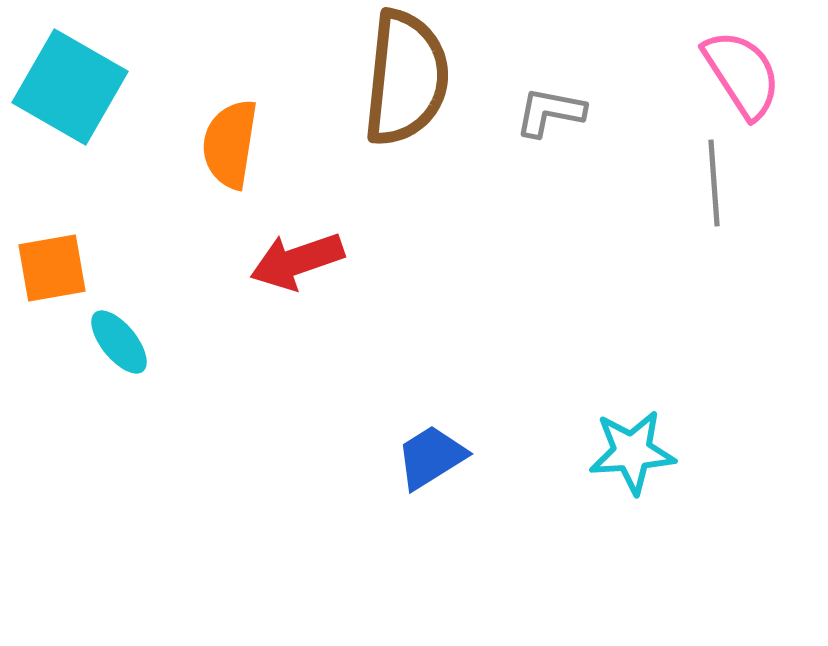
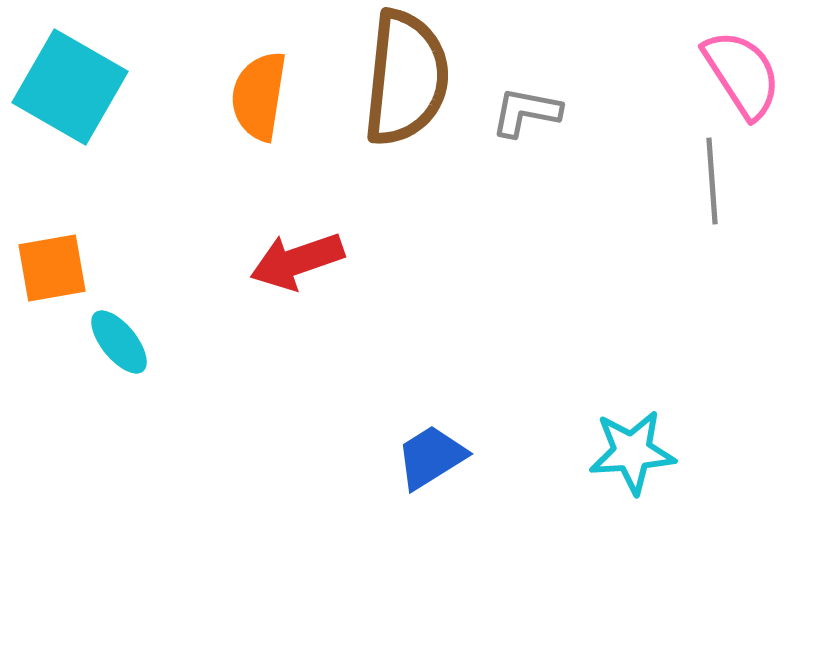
gray L-shape: moved 24 px left
orange semicircle: moved 29 px right, 48 px up
gray line: moved 2 px left, 2 px up
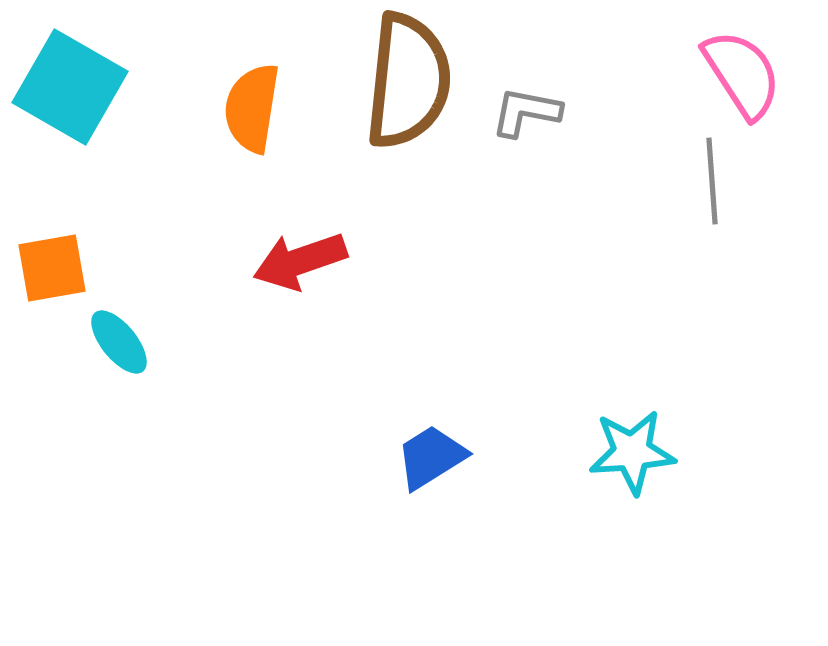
brown semicircle: moved 2 px right, 3 px down
orange semicircle: moved 7 px left, 12 px down
red arrow: moved 3 px right
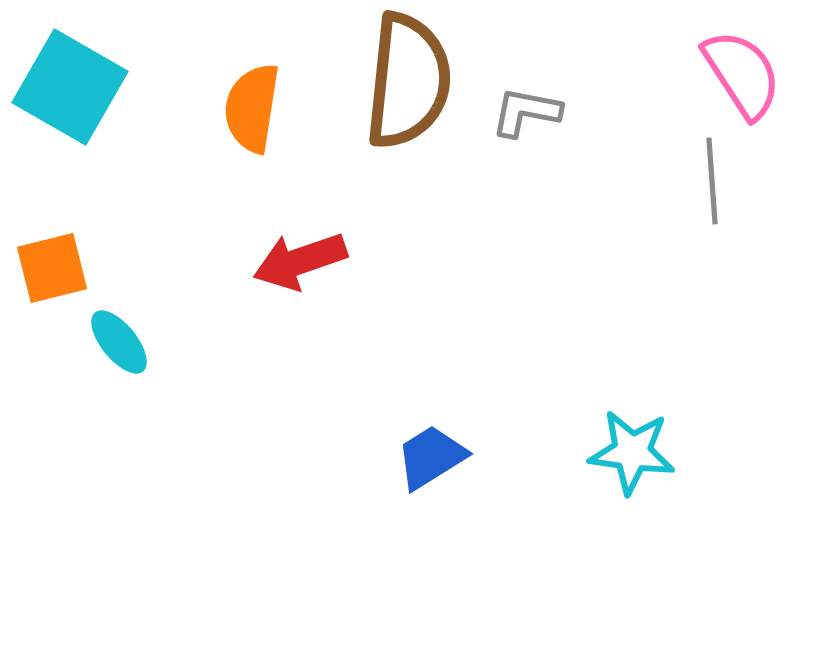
orange square: rotated 4 degrees counterclockwise
cyan star: rotated 12 degrees clockwise
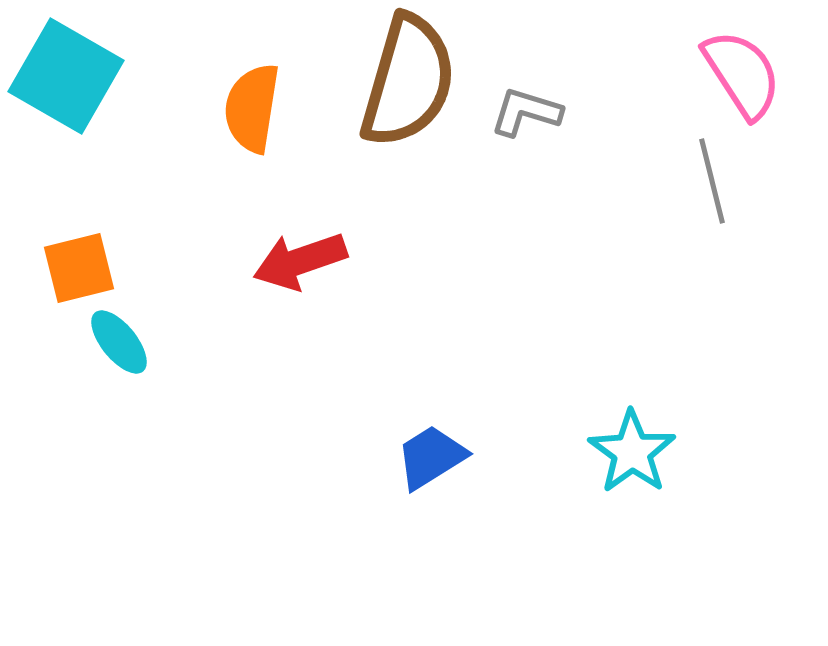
brown semicircle: rotated 10 degrees clockwise
cyan square: moved 4 px left, 11 px up
gray L-shape: rotated 6 degrees clockwise
gray line: rotated 10 degrees counterclockwise
orange square: moved 27 px right
cyan star: rotated 28 degrees clockwise
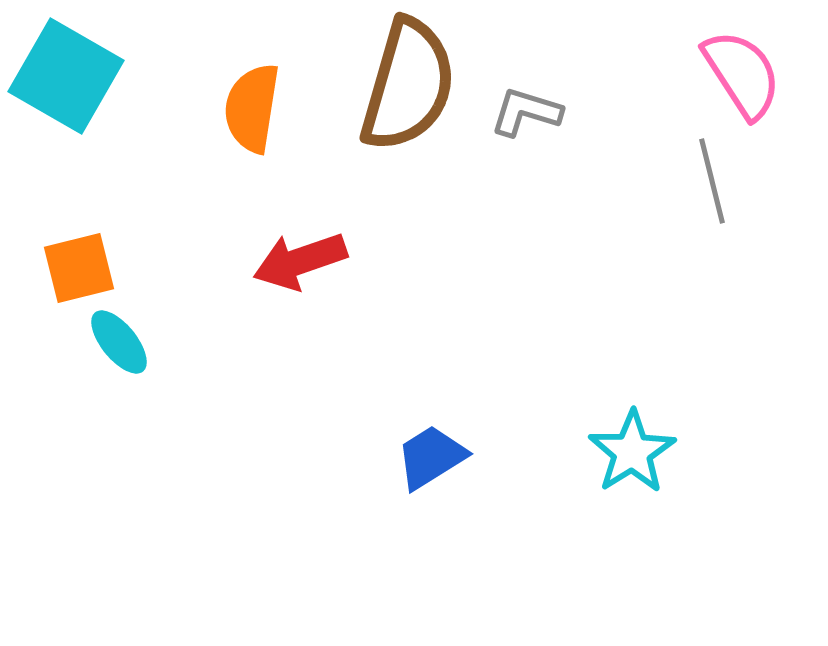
brown semicircle: moved 4 px down
cyan star: rotated 4 degrees clockwise
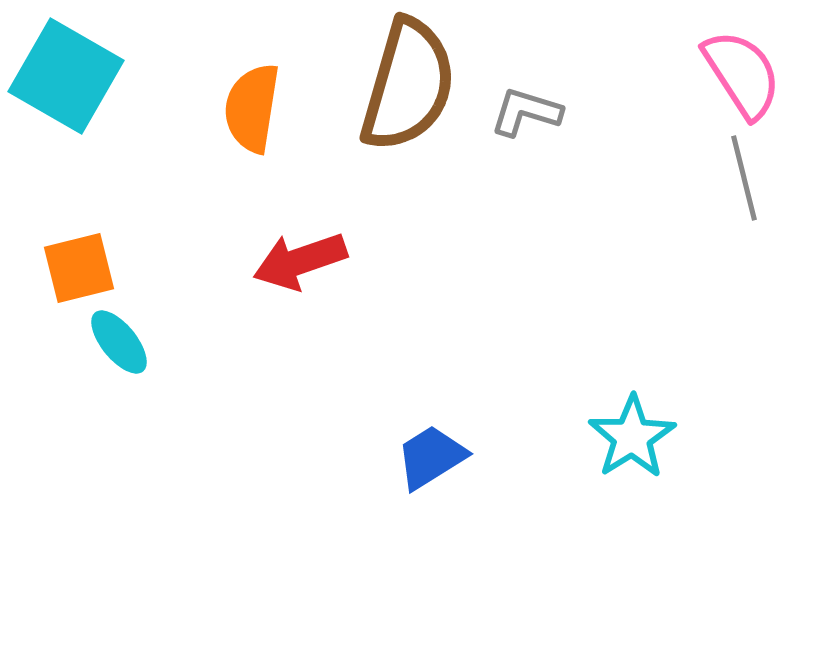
gray line: moved 32 px right, 3 px up
cyan star: moved 15 px up
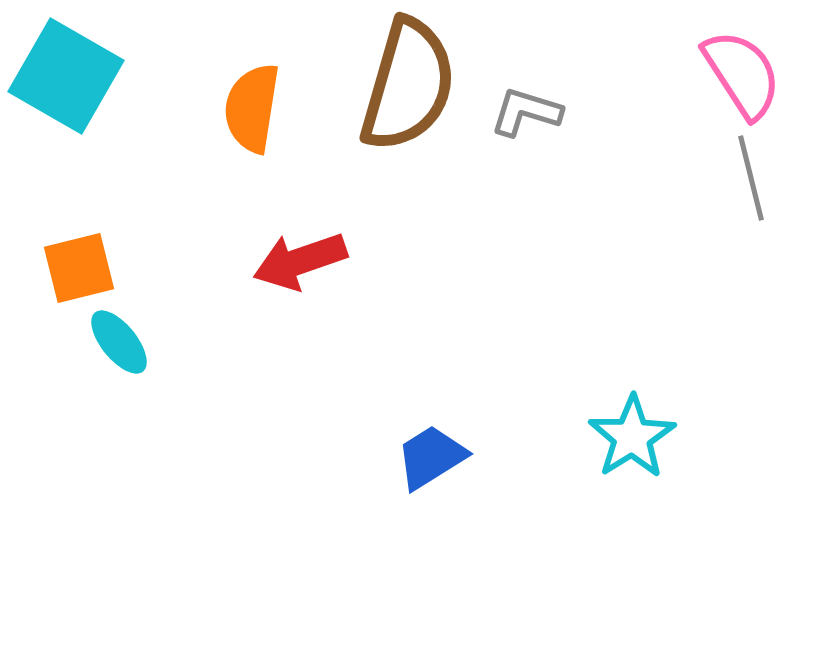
gray line: moved 7 px right
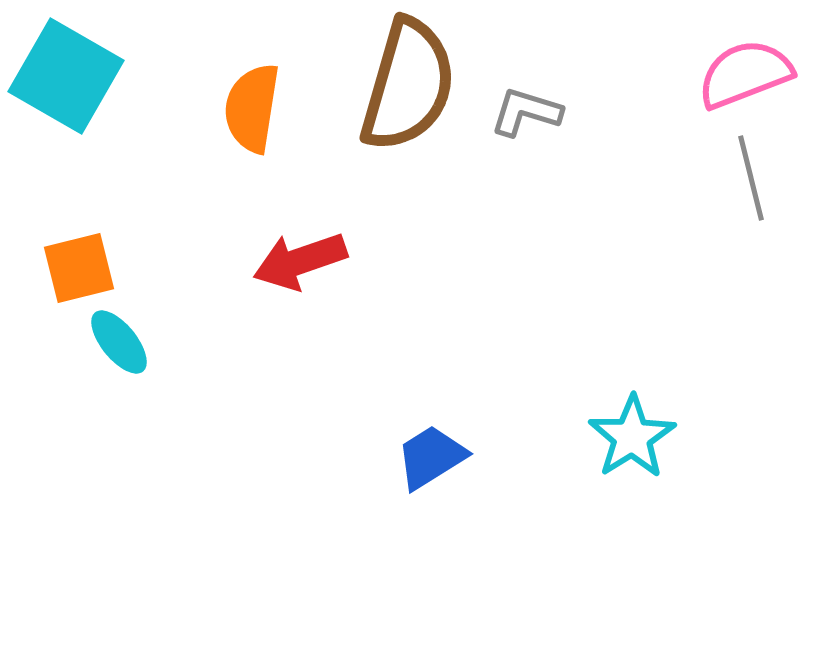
pink semicircle: moved 3 px right; rotated 78 degrees counterclockwise
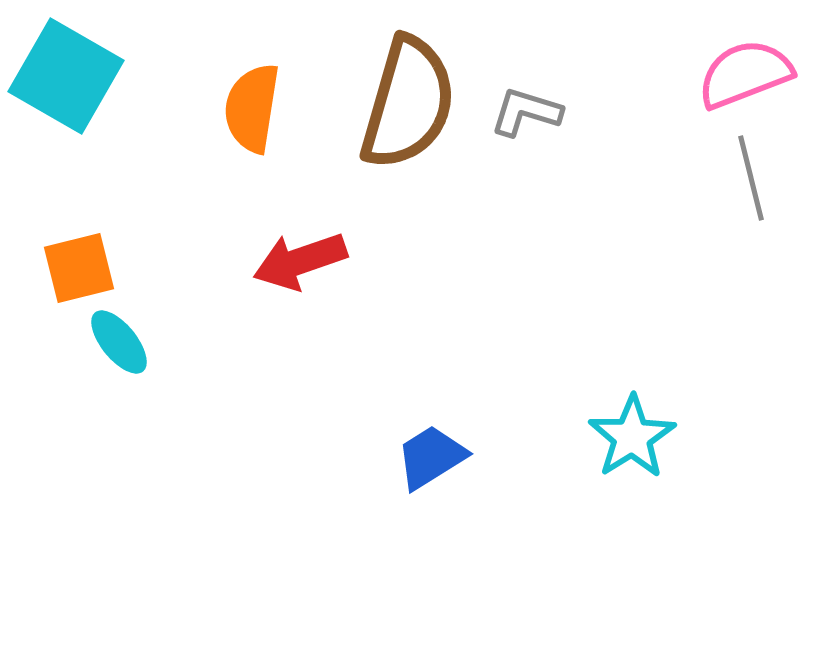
brown semicircle: moved 18 px down
